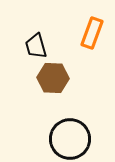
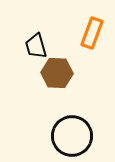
brown hexagon: moved 4 px right, 5 px up
black circle: moved 2 px right, 3 px up
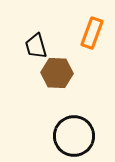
black circle: moved 2 px right
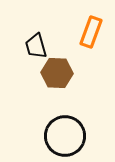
orange rectangle: moved 1 px left, 1 px up
black circle: moved 9 px left
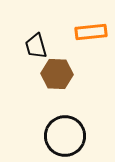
orange rectangle: rotated 64 degrees clockwise
brown hexagon: moved 1 px down
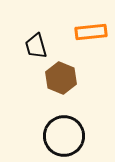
brown hexagon: moved 4 px right, 4 px down; rotated 20 degrees clockwise
black circle: moved 1 px left
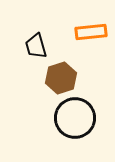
brown hexagon: rotated 20 degrees clockwise
black circle: moved 11 px right, 18 px up
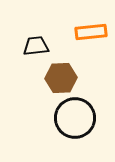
black trapezoid: rotated 100 degrees clockwise
brown hexagon: rotated 16 degrees clockwise
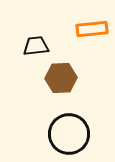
orange rectangle: moved 1 px right, 3 px up
black circle: moved 6 px left, 16 px down
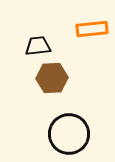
black trapezoid: moved 2 px right
brown hexagon: moved 9 px left
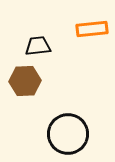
brown hexagon: moved 27 px left, 3 px down
black circle: moved 1 px left
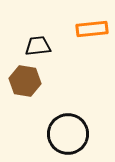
brown hexagon: rotated 12 degrees clockwise
